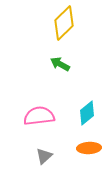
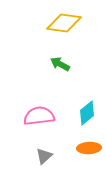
yellow diamond: rotated 52 degrees clockwise
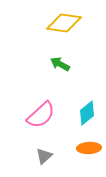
pink semicircle: moved 2 px right, 1 px up; rotated 144 degrees clockwise
